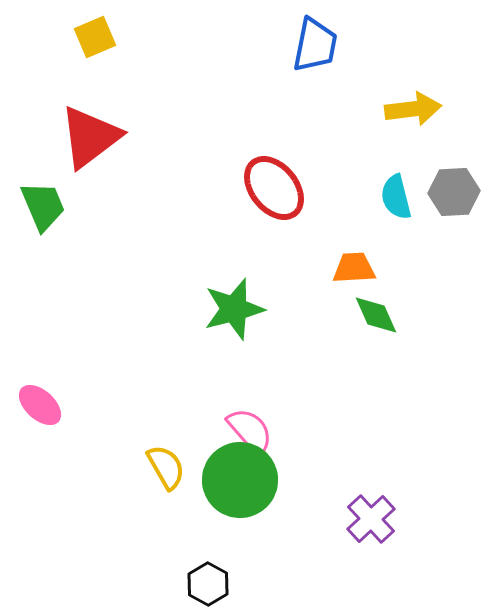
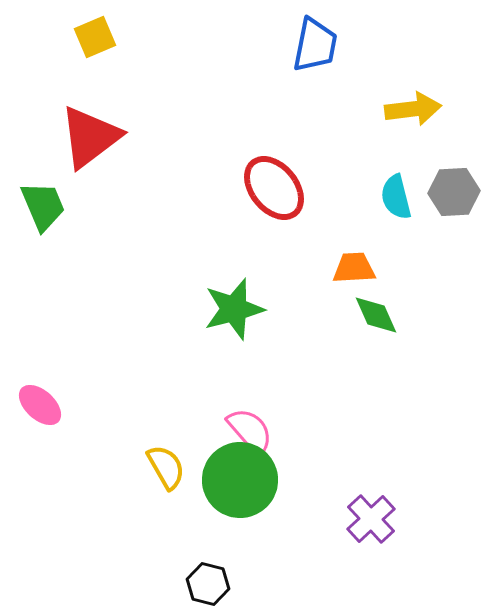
black hexagon: rotated 15 degrees counterclockwise
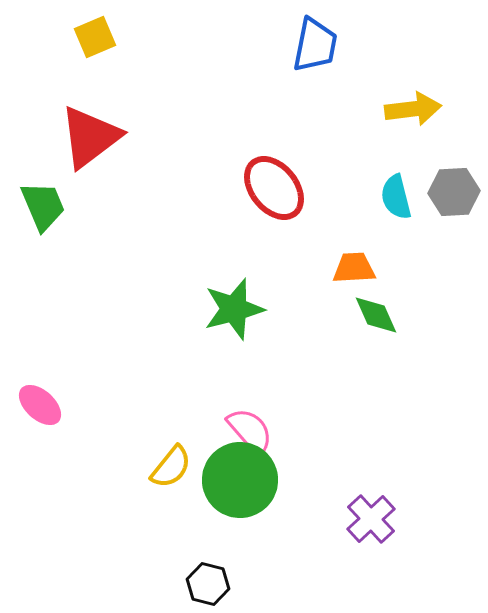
yellow semicircle: moved 5 px right; rotated 69 degrees clockwise
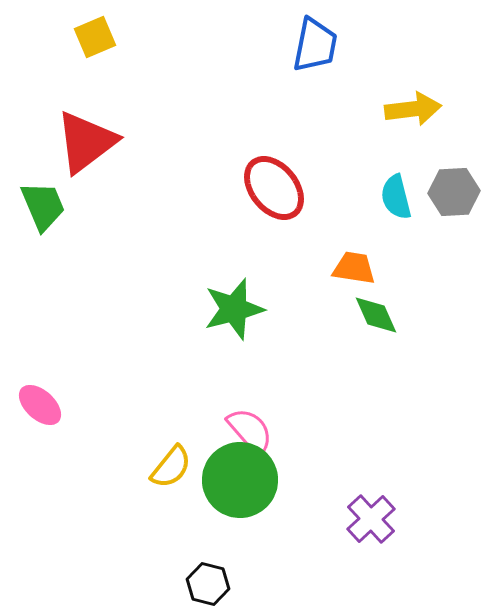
red triangle: moved 4 px left, 5 px down
orange trapezoid: rotated 12 degrees clockwise
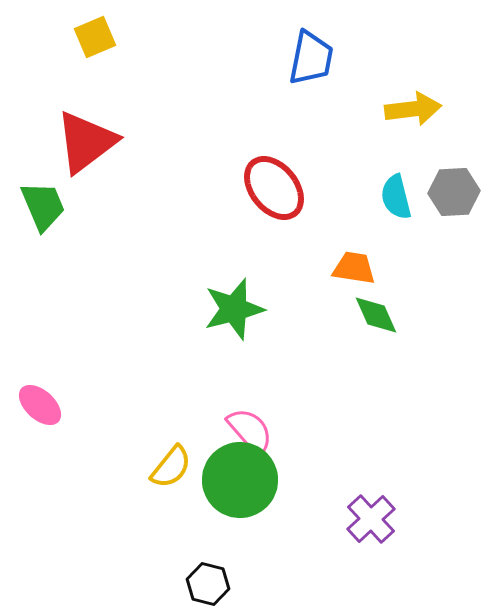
blue trapezoid: moved 4 px left, 13 px down
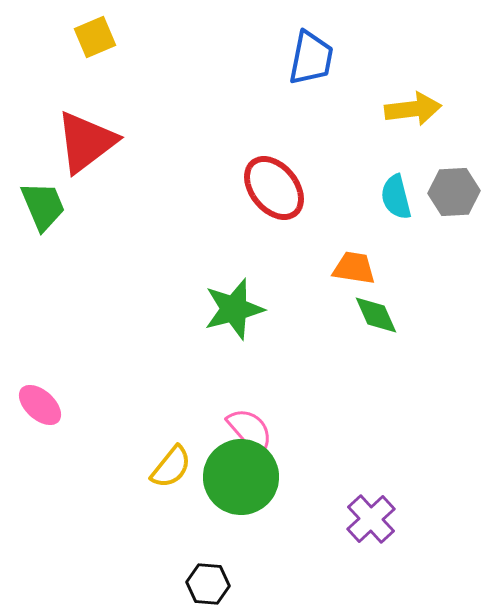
green circle: moved 1 px right, 3 px up
black hexagon: rotated 9 degrees counterclockwise
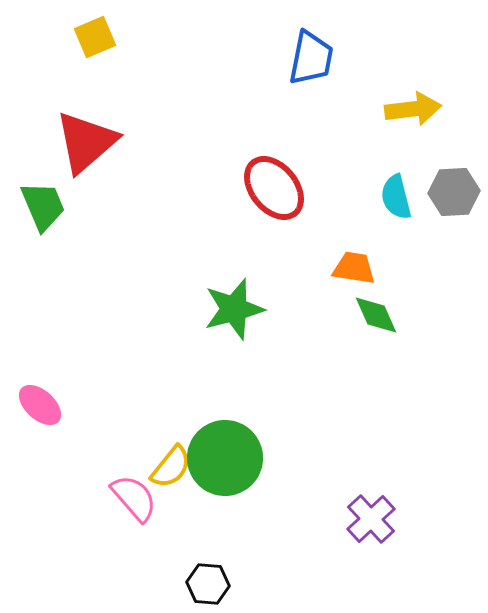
red triangle: rotated 4 degrees counterclockwise
pink semicircle: moved 116 px left, 67 px down
green circle: moved 16 px left, 19 px up
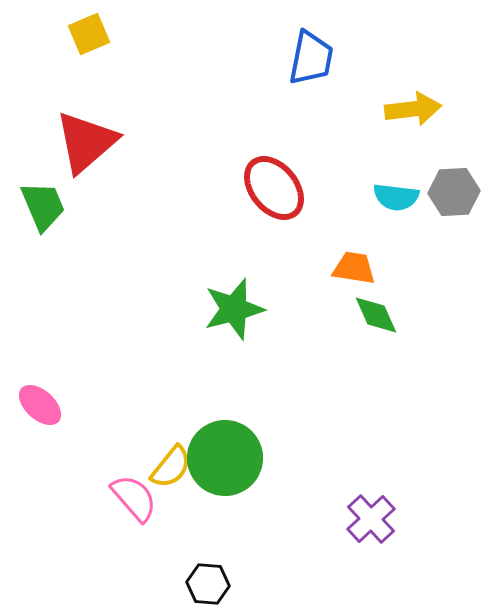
yellow square: moved 6 px left, 3 px up
cyan semicircle: rotated 69 degrees counterclockwise
